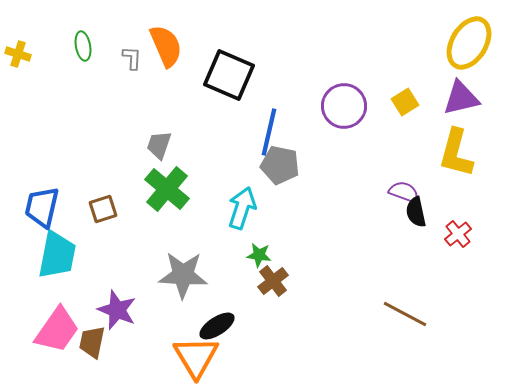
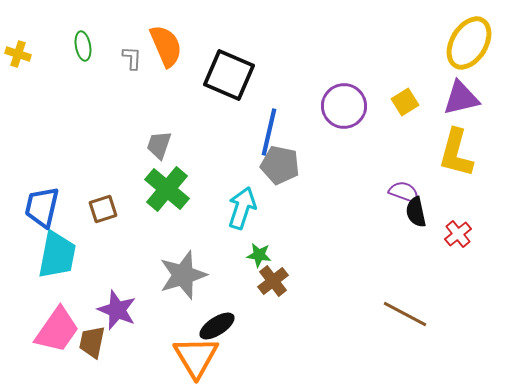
gray star: rotated 21 degrees counterclockwise
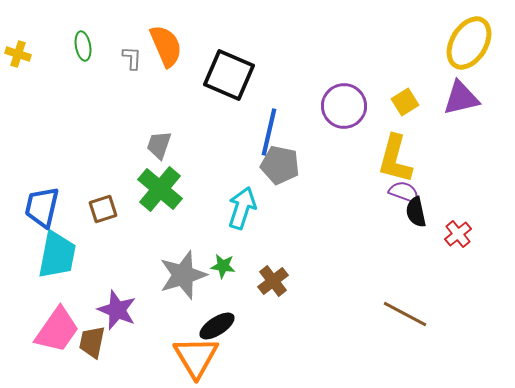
yellow L-shape: moved 61 px left, 6 px down
green cross: moved 7 px left
green star: moved 36 px left, 11 px down
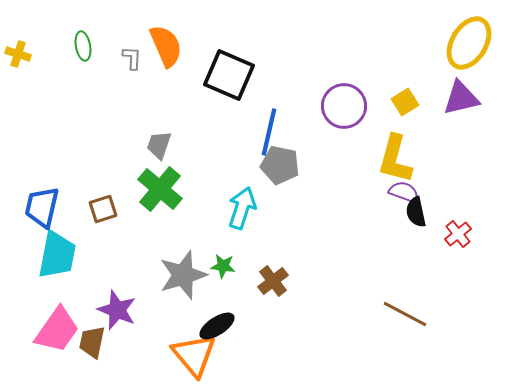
orange triangle: moved 2 px left, 2 px up; rotated 9 degrees counterclockwise
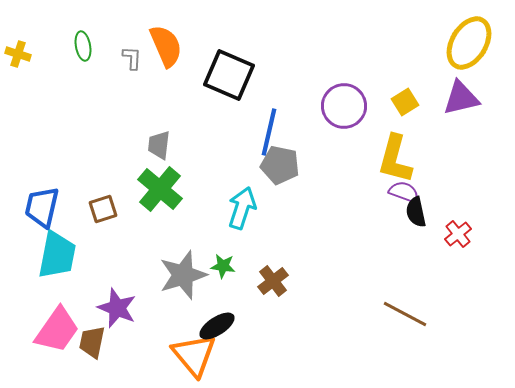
gray trapezoid: rotated 12 degrees counterclockwise
purple star: moved 2 px up
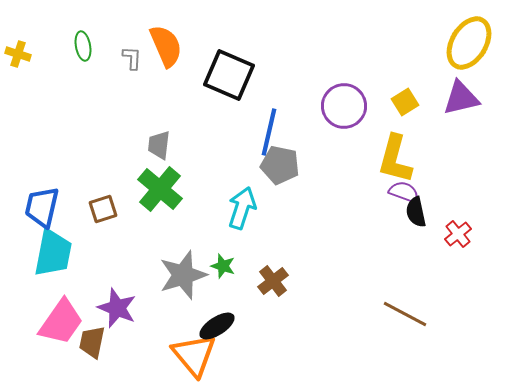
cyan trapezoid: moved 4 px left, 2 px up
green star: rotated 10 degrees clockwise
pink trapezoid: moved 4 px right, 8 px up
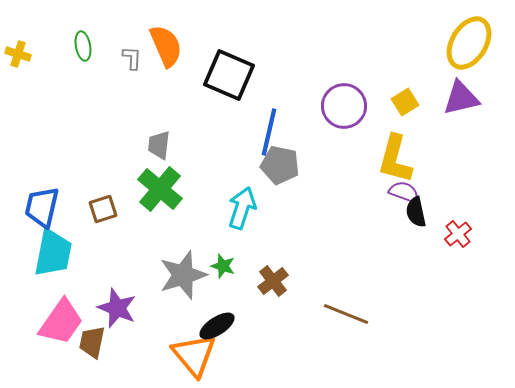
brown line: moved 59 px left; rotated 6 degrees counterclockwise
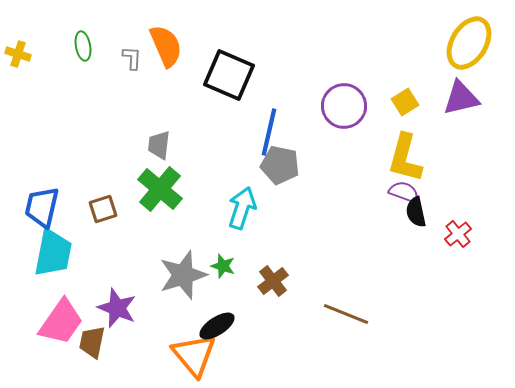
yellow L-shape: moved 10 px right, 1 px up
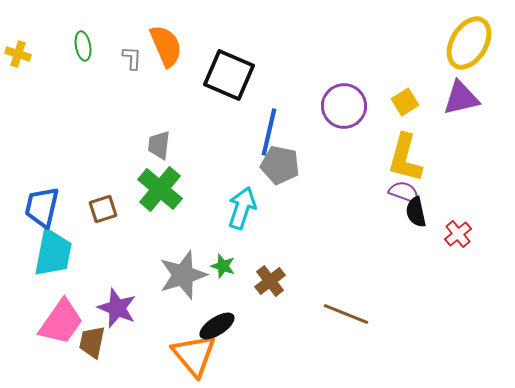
brown cross: moved 3 px left
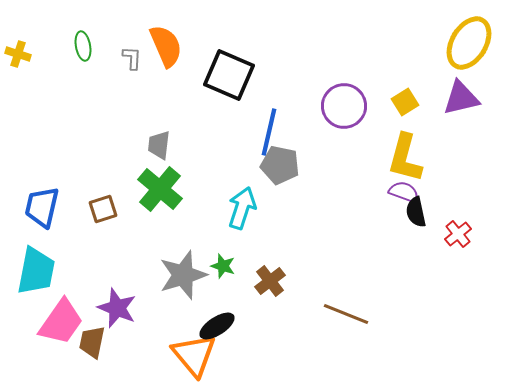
cyan trapezoid: moved 17 px left, 18 px down
